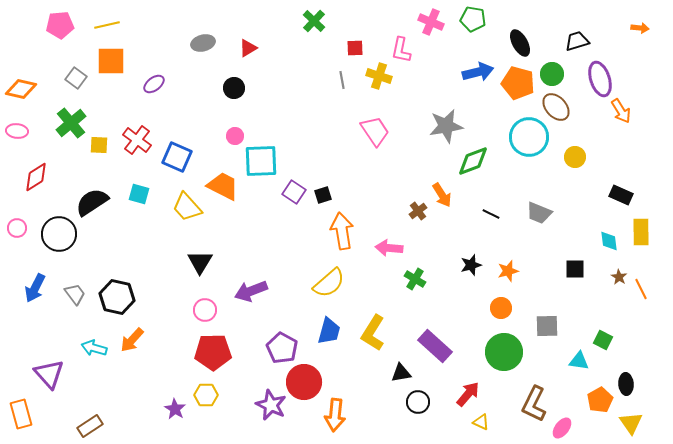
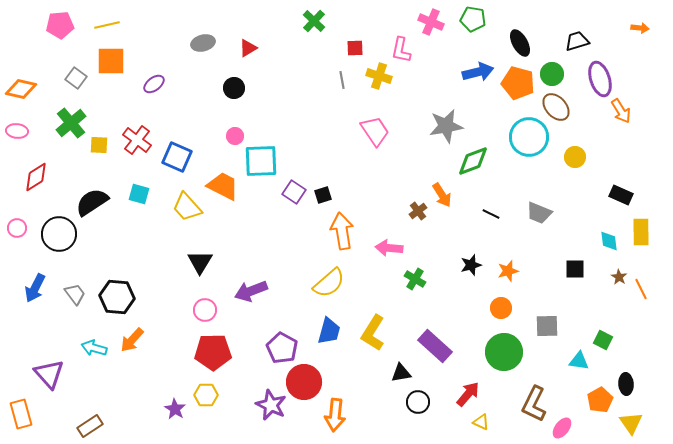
black hexagon at (117, 297): rotated 8 degrees counterclockwise
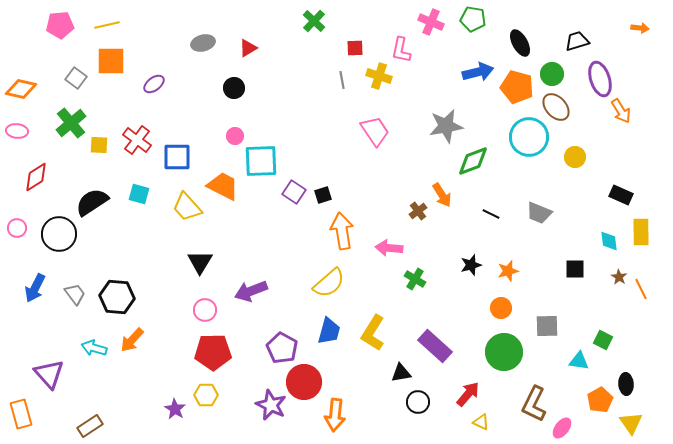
orange pentagon at (518, 83): moved 1 px left, 4 px down
blue square at (177, 157): rotated 24 degrees counterclockwise
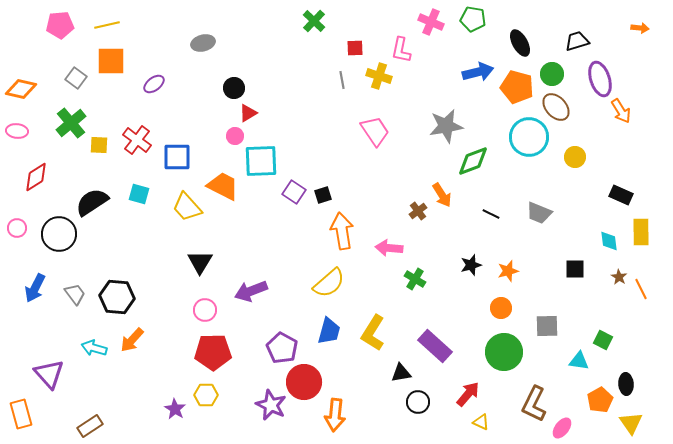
red triangle at (248, 48): moved 65 px down
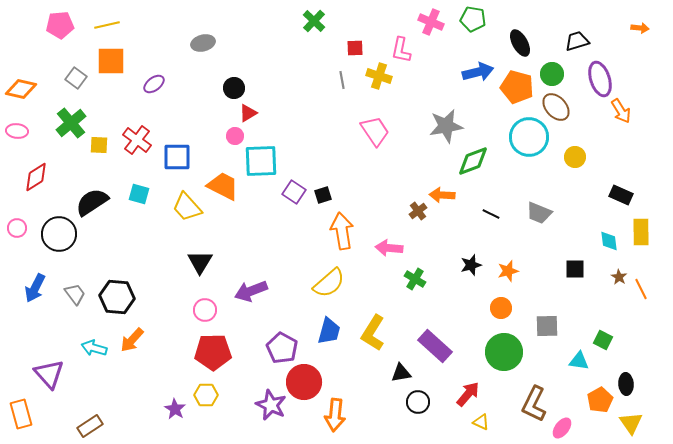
orange arrow at (442, 195): rotated 125 degrees clockwise
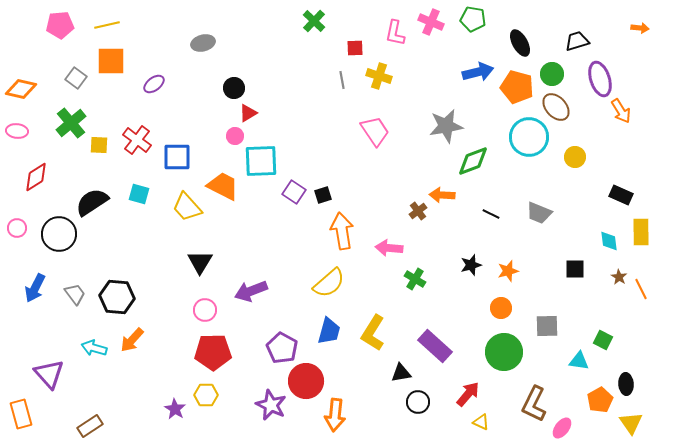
pink L-shape at (401, 50): moved 6 px left, 17 px up
red circle at (304, 382): moved 2 px right, 1 px up
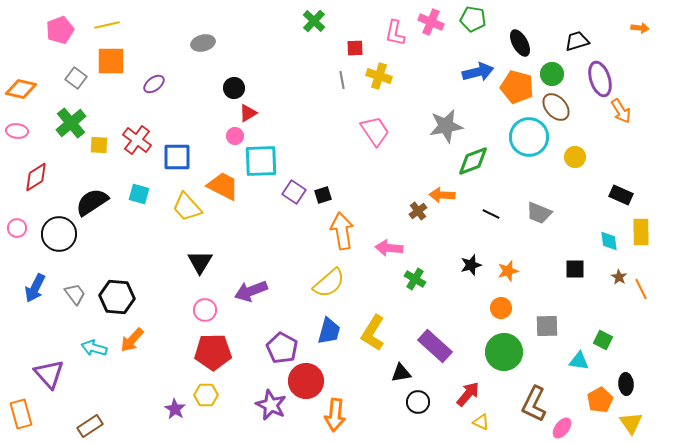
pink pentagon at (60, 25): moved 5 px down; rotated 16 degrees counterclockwise
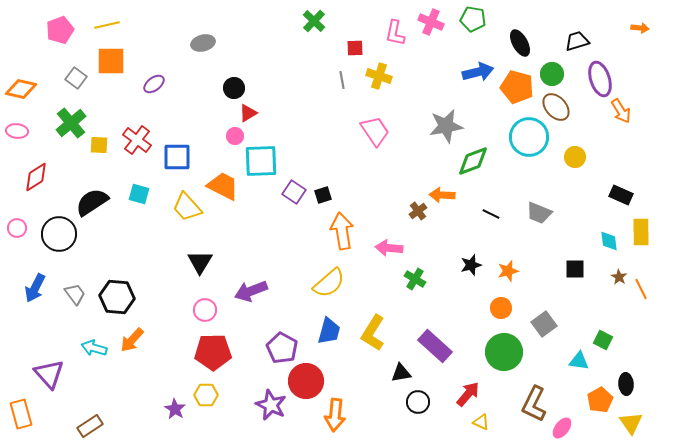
gray square at (547, 326): moved 3 px left, 2 px up; rotated 35 degrees counterclockwise
